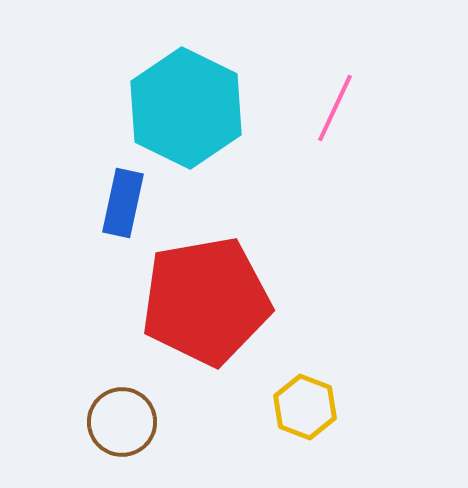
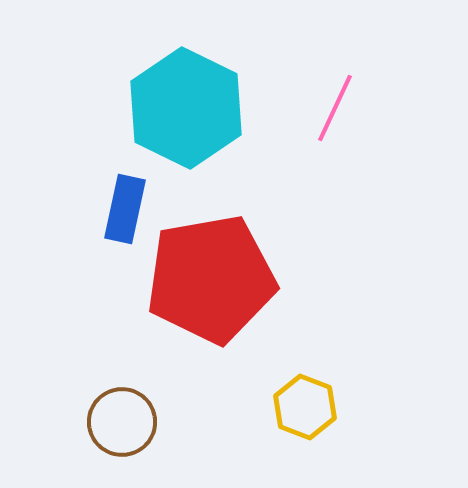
blue rectangle: moved 2 px right, 6 px down
red pentagon: moved 5 px right, 22 px up
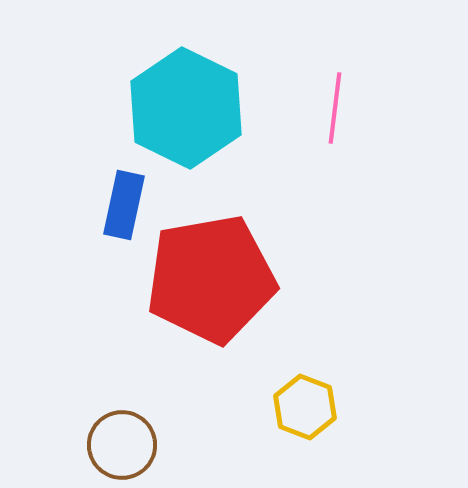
pink line: rotated 18 degrees counterclockwise
blue rectangle: moved 1 px left, 4 px up
brown circle: moved 23 px down
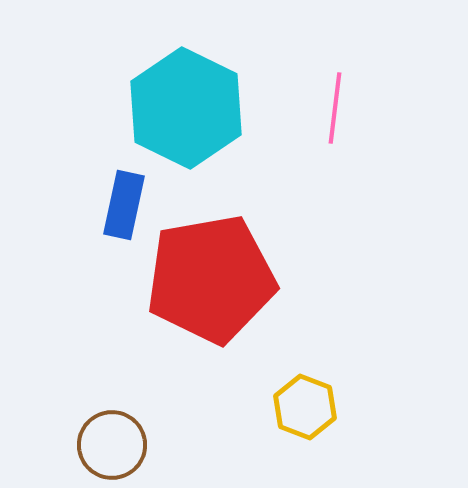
brown circle: moved 10 px left
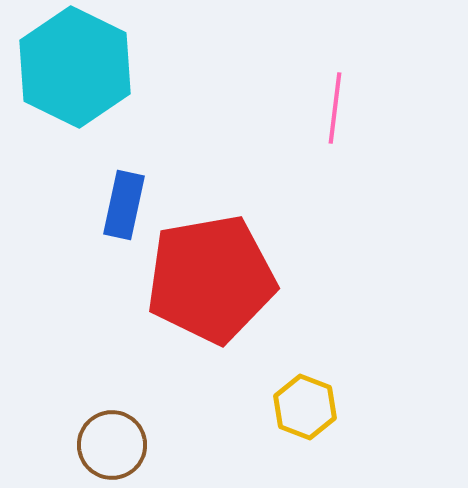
cyan hexagon: moved 111 px left, 41 px up
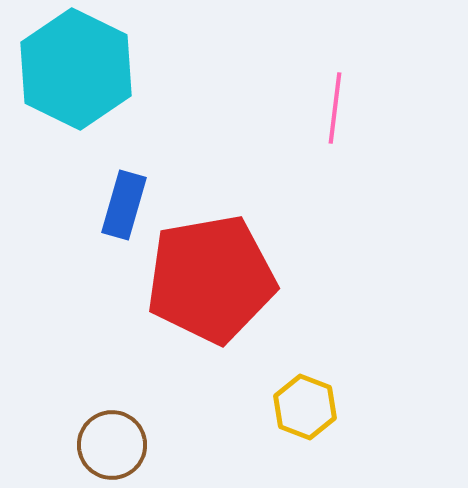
cyan hexagon: moved 1 px right, 2 px down
blue rectangle: rotated 4 degrees clockwise
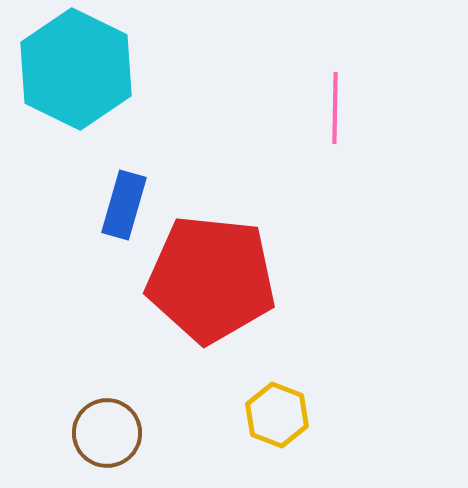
pink line: rotated 6 degrees counterclockwise
red pentagon: rotated 16 degrees clockwise
yellow hexagon: moved 28 px left, 8 px down
brown circle: moved 5 px left, 12 px up
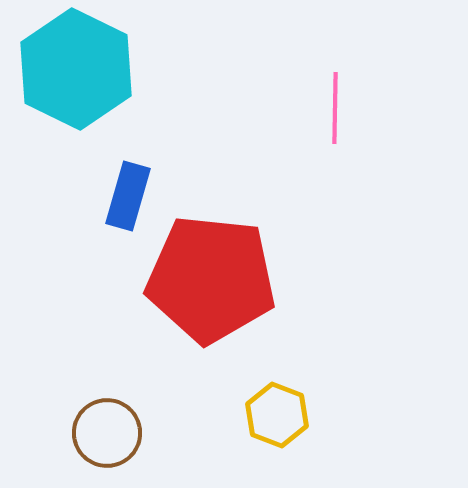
blue rectangle: moved 4 px right, 9 px up
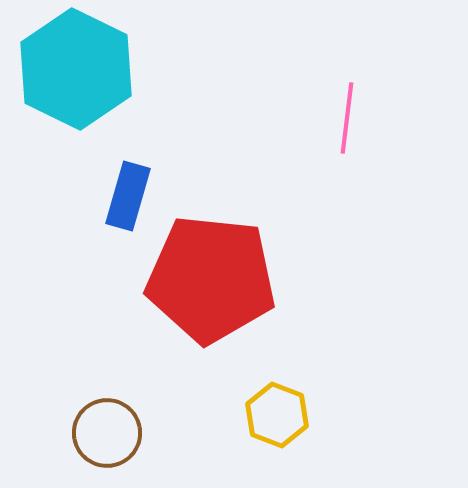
pink line: moved 12 px right, 10 px down; rotated 6 degrees clockwise
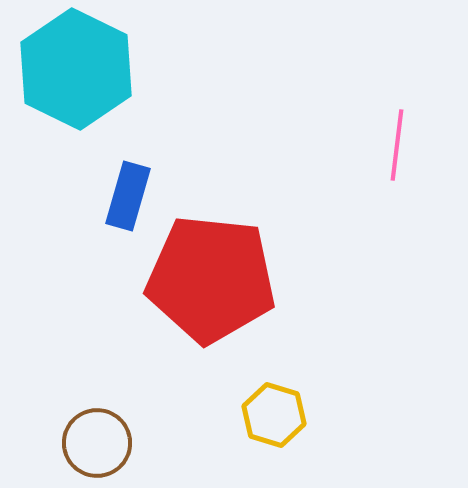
pink line: moved 50 px right, 27 px down
yellow hexagon: moved 3 px left; rotated 4 degrees counterclockwise
brown circle: moved 10 px left, 10 px down
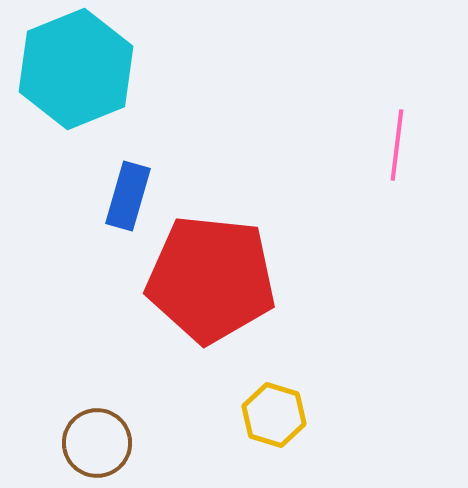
cyan hexagon: rotated 12 degrees clockwise
